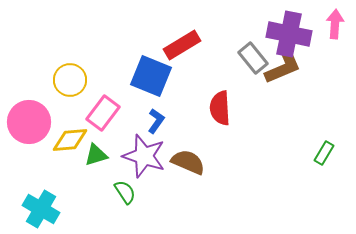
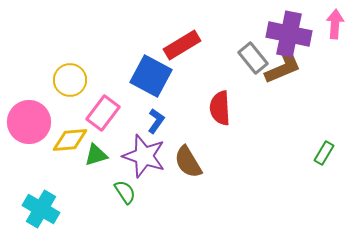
blue square: rotated 6 degrees clockwise
brown semicircle: rotated 144 degrees counterclockwise
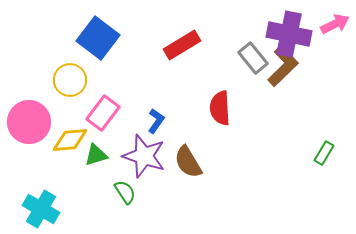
pink arrow: rotated 60 degrees clockwise
brown L-shape: rotated 21 degrees counterclockwise
blue square: moved 53 px left, 38 px up; rotated 9 degrees clockwise
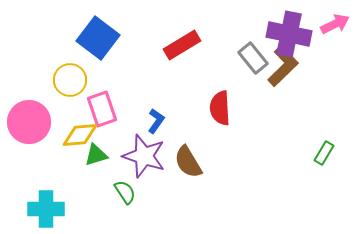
pink rectangle: moved 1 px left, 4 px up; rotated 56 degrees counterclockwise
yellow diamond: moved 10 px right, 5 px up
cyan cross: moved 5 px right; rotated 30 degrees counterclockwise
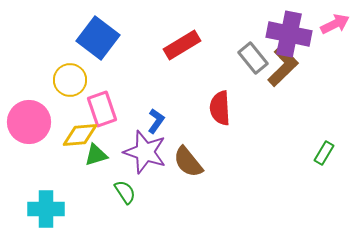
purple star: moved 1 px right, 4 px up
brown semicircle: rotated 8 degrees counterclockwise
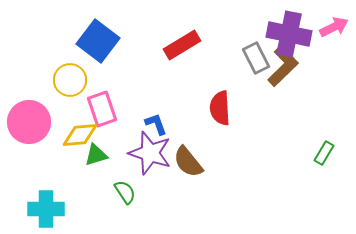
pink arrow: moved 1 px left, 3 px down
blue square: moved 3 px down
gray rectangle: moved 3 px right; rotated 12 degrees clockwise
blue L-shape: moved 3 px down; rotated 55 degrees counterclockwise
purple star: moved 5 px right, 1 px down
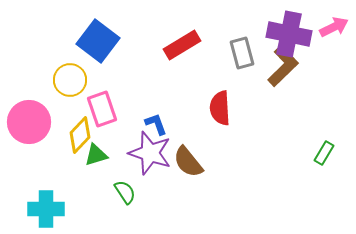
gray rectangle: moved 14 px left, 5 px up; rotated 12 degrees clockwise
yellow diamond: rotated 42 degrees counterclockwise
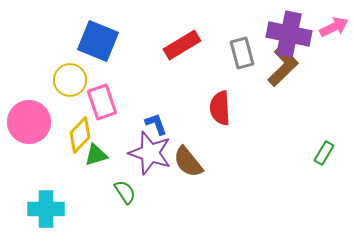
blue square: rotated 15 degrees counterclockwise
pink rectangle: moved 7 px up
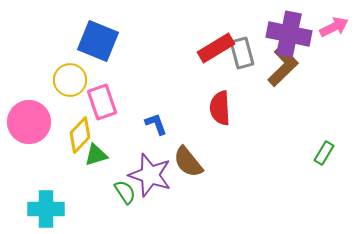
red rectangle: moved 34 px right, 3 px down
purple star: moved 22 px down
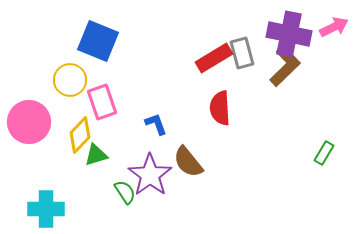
red rectangle: moved 2 px left, 10 px down
brown L-shape: moved 2 px right
purple star: rotated 18 degrees clockwise
